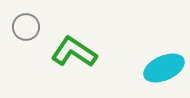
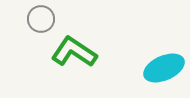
gray circle: moved 15 px right, 8 px up
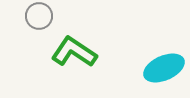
gray circle: moved 2 px left, 3 px up
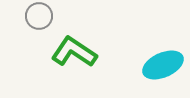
cyan ellipse: moved 1 px left, 3 px up
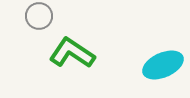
green L-shape: moved 2 px left, 1 px down
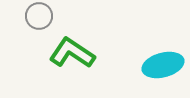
cyan ellipse: rotated 9 degrees clockwise
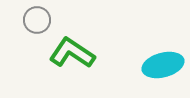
gray circle: moved 2 px left, 4 px down
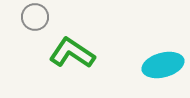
gray circle: moved 2 px left, 3 px up
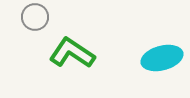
cyan ellipse: moved 1 px left, 7 px up
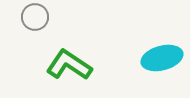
green L-shape: moved 3 px left, 12 px down
